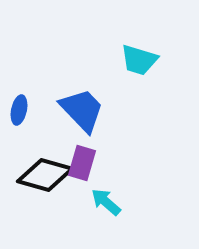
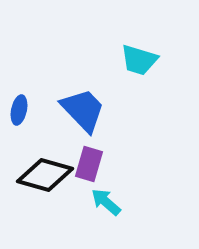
blue trapezoid: moved 1 px right
purple rectangle: moved 7 px right, 1 px down
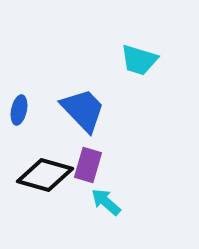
purple rectangle: moved 1 px left, 1 px down
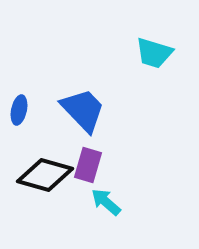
cyan trapezoid: moved 15 px right, 7 px up
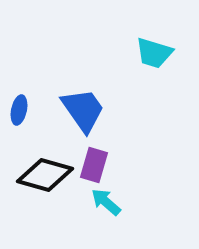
blue trapezoid: rotated 9 degrees clockwise
purple rectangle: moved 6 px right
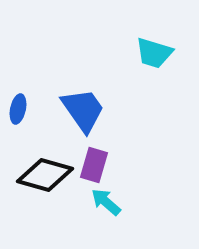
blue ellipse: moved 1 px left, 1 px up
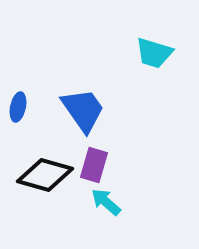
blue ellipse: moved 2 px up
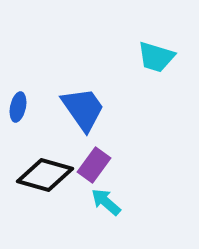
cyan trapezoid: moved 2 px right, 4 px down
blue trapezoid: moved 1 px up
purple rectangle: rotated 20 degrees clockwise
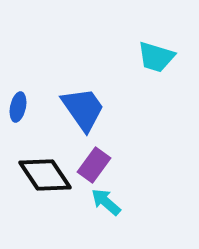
black diamond: rotated 40 degrees clockwise
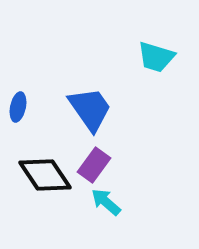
blue trapezoid: moved 7 px right
